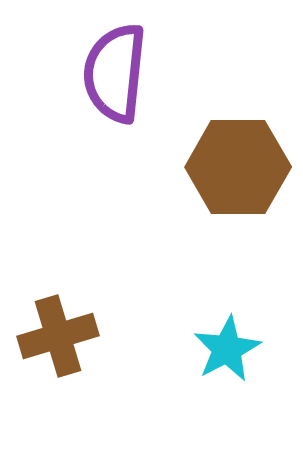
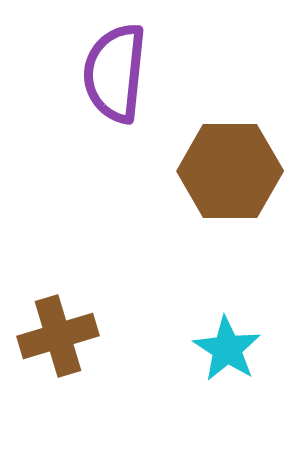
brown hexagon: moved 8 px left, 4 px down
cyan star: rotated 12 degrees counterclockwise
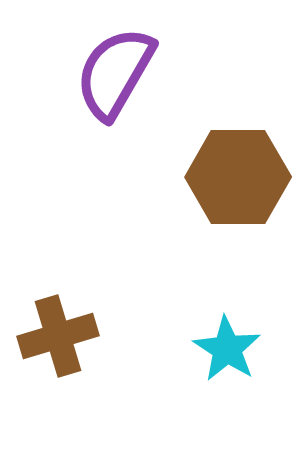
purple semicircle: rotated 24 degrees clockwise
brown hexagon: moved 8 px right, 6 px down
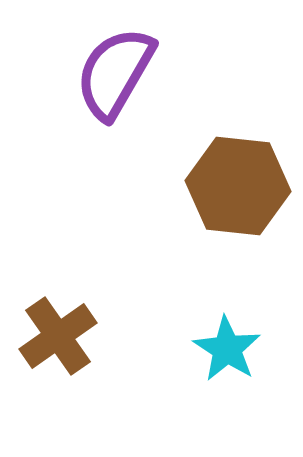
brown hexagon: moved 9 px down; rotated 6 degrees clockwise
brown cross: rotated 18 degrees counterclockwise
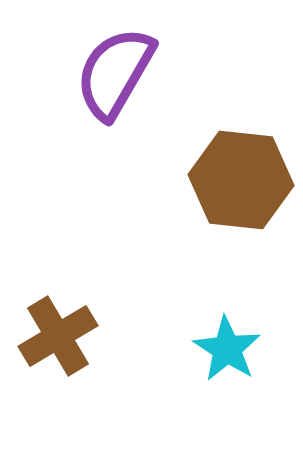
brown hexagon: moved 3 px right, 6 px up
brown cross: rotated 4 degrees clockwise
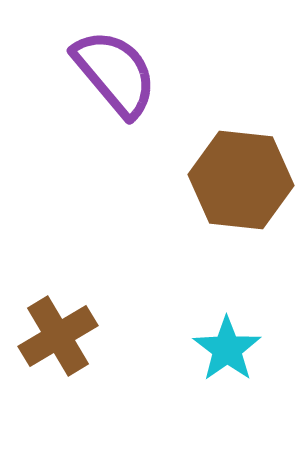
purple semicircle: rotated 110 degrees clockwise
cyan star: rotated 4 degrees clockwise
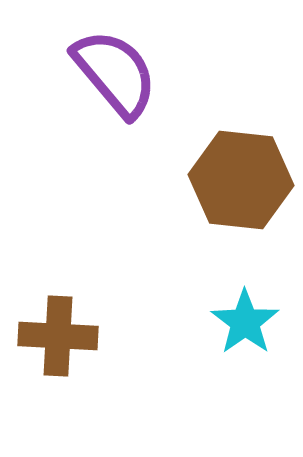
brown cross: rotated 34 degrees clockwise
cyan star: moved 18 px right, 27 px up
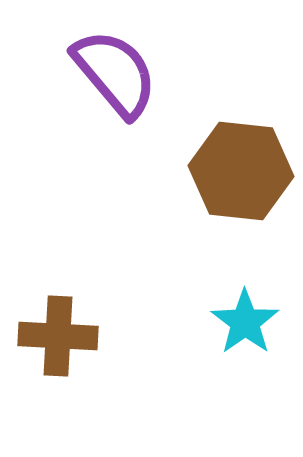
brown hexagon: moved 9 px up
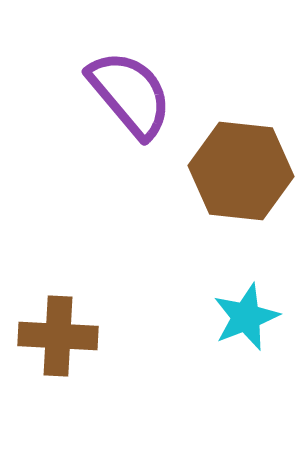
purple semicircle: moved 15 px right, 21 px down
cyan star: moved 1 px right, 5 px up; rotated 14 degrees clockwise
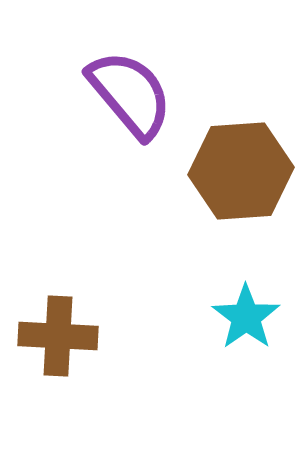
brown hexagon: rotated 10 degrees counterclockwise
cyan star: rotated 14 degrees counterclockwise
